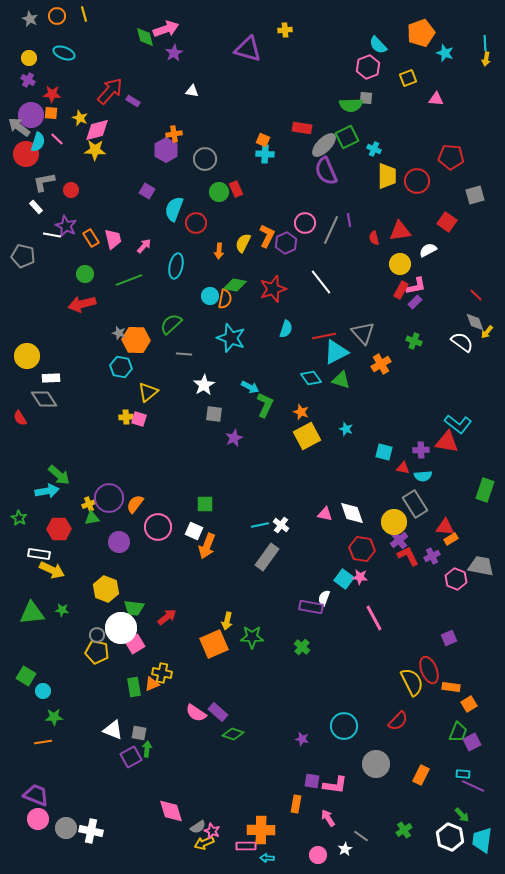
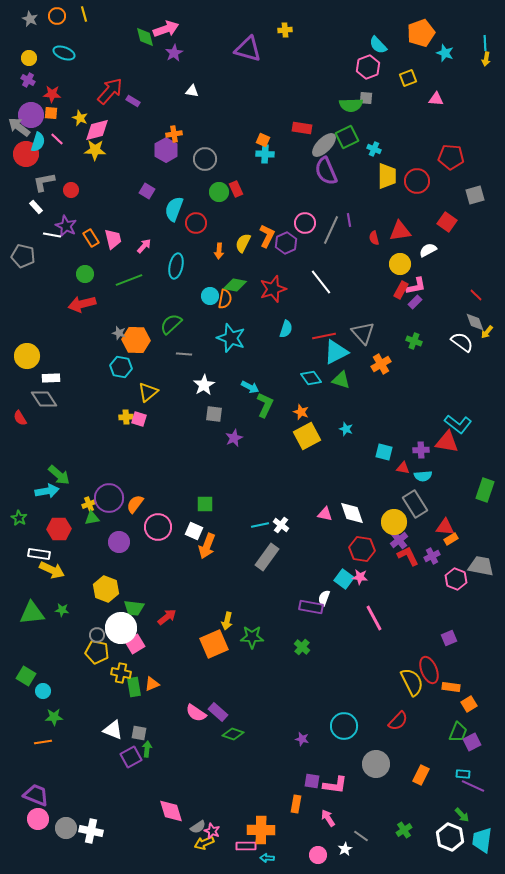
yellow cross at (162, 673): moved 41 px left
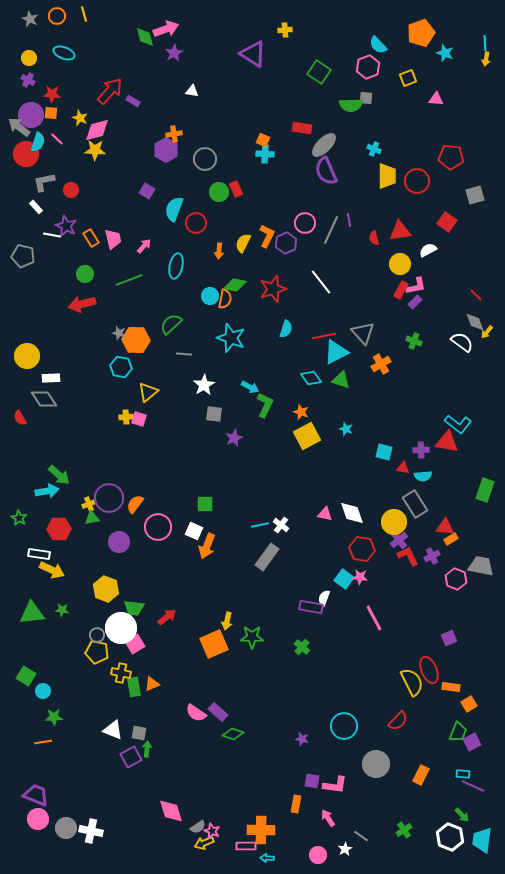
purple triangle at (248, 49): moved 5 px right, 5 px down; rotated 16 degrees clockwise
green square at (347, 137): moved 28 px left, 65 px up; rotated 30 degrees counterclockwise
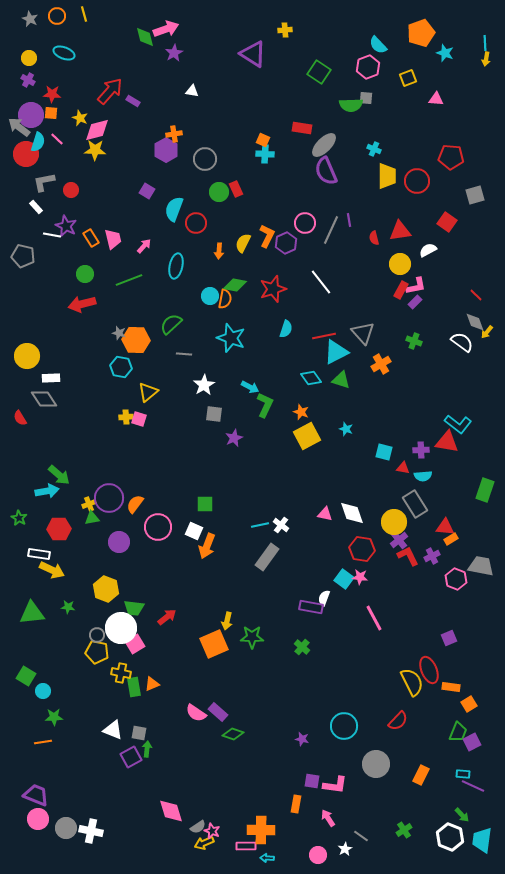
green star at (62, 610): moved 6 px right, 3 px up
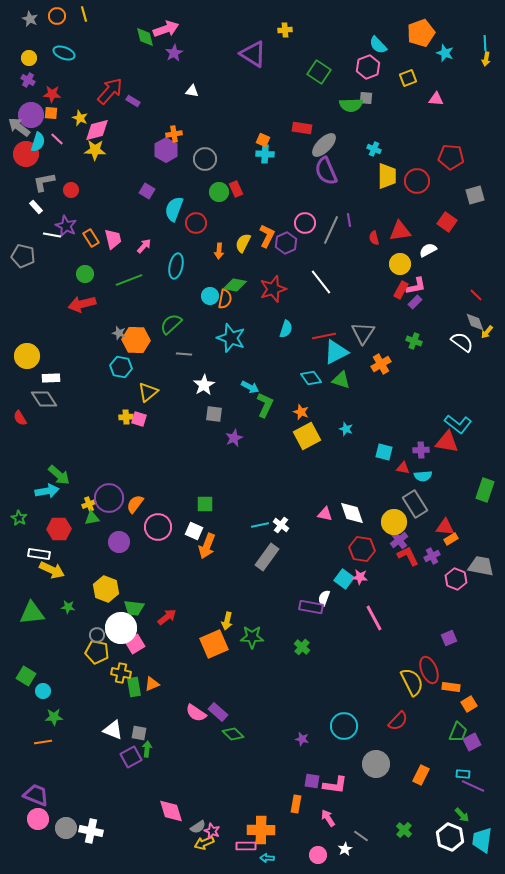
gray triangle at (363, 333): rotated 15 degrees clockwise
green diamond at (233, 734): rotated 25 degrees clockwise
green cross at (404, 830): rotated 14 degrees counterclockwise
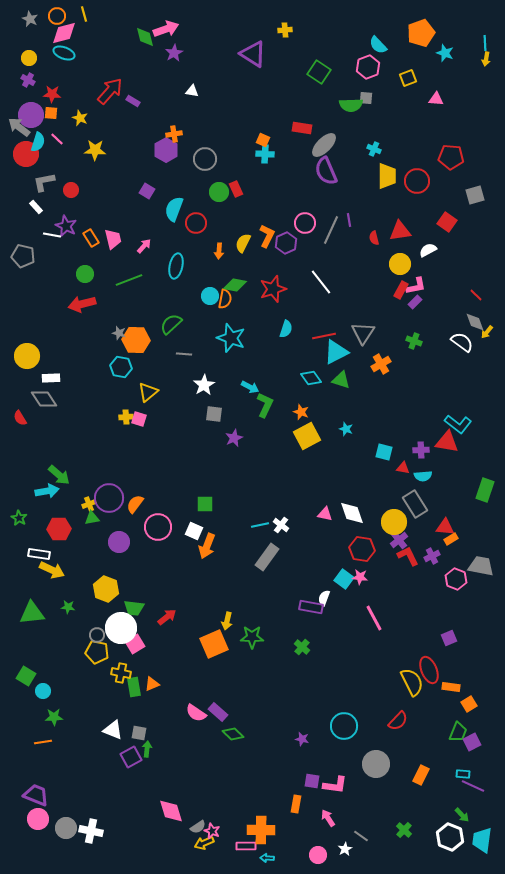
pink diamond at (97, 130): moved 33 px left, 97 px up
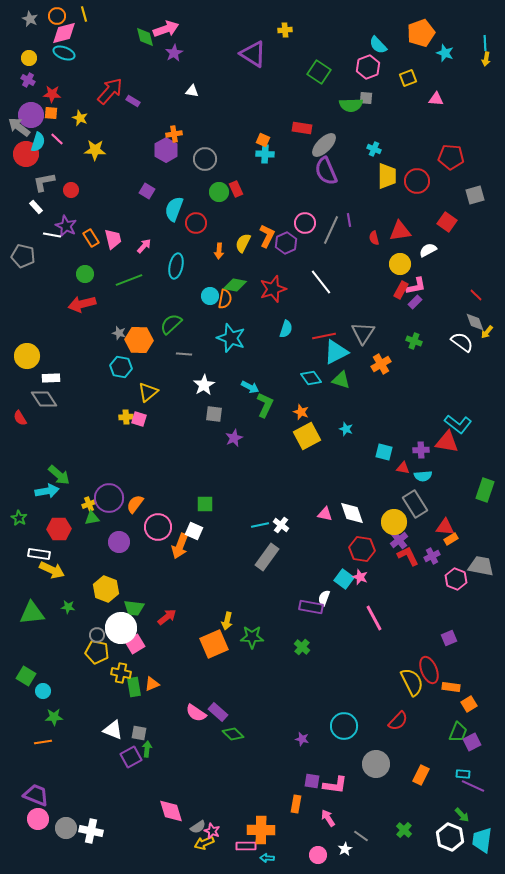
orange hexagon at (136, 340): moved 3 px right
orange arrow at (207, 546): moved 27 px left
pink star at (360, 577): rotated 14 degrees clockwise
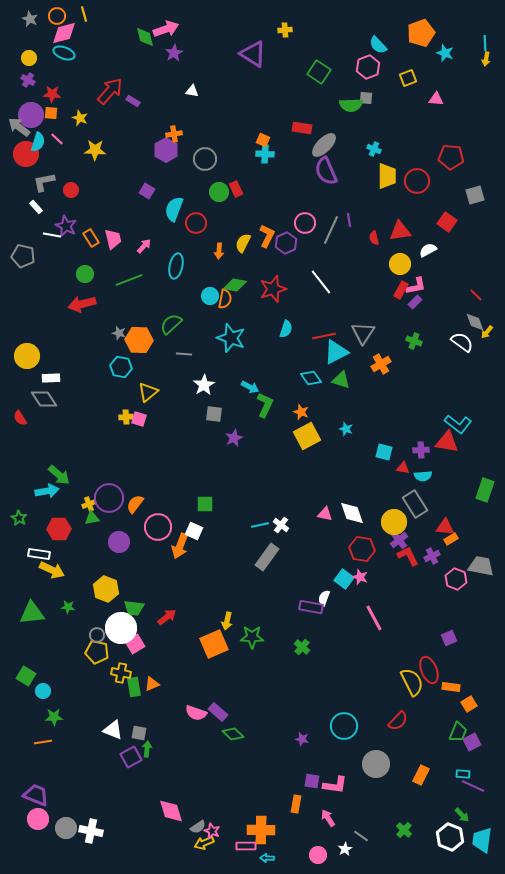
pink semicircle at (196, 713): rotated 15 degrees counterclockwise
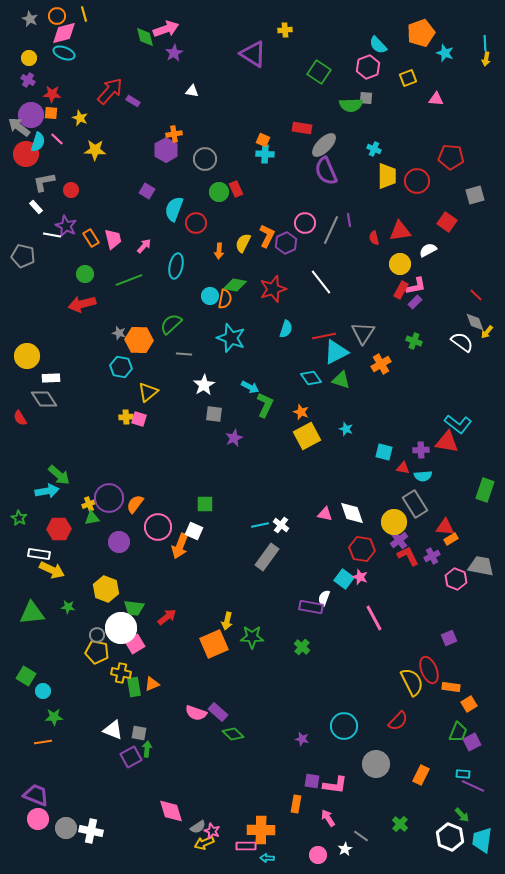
green cross at (404, 830): moved 4 px left, 6 px up
